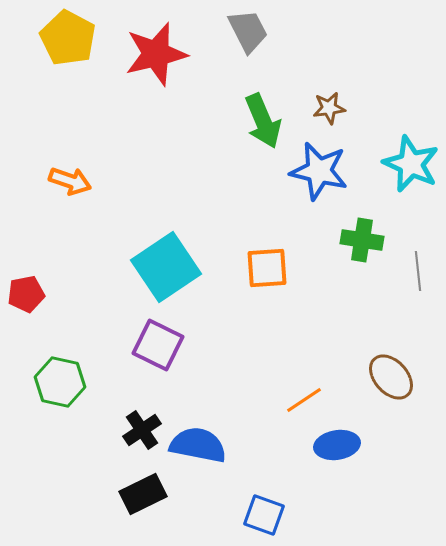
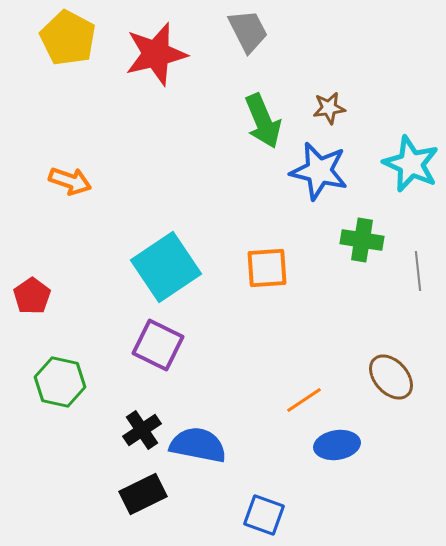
red pentagon: moved 6 px right, 2 px down; rotated 24 degrees counterclockwise
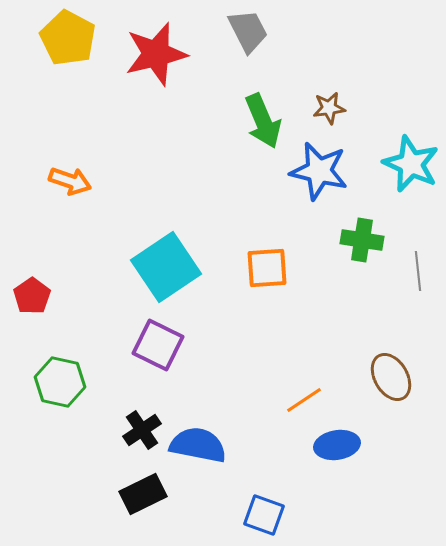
brown ellipse: rotated 12 degrees clockwise
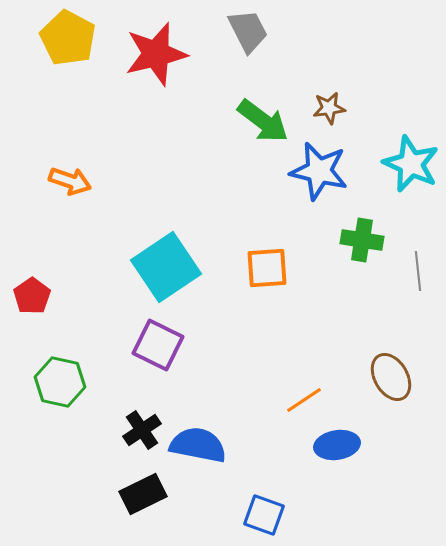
green arrow: rotated 30 degrees counterclockwise
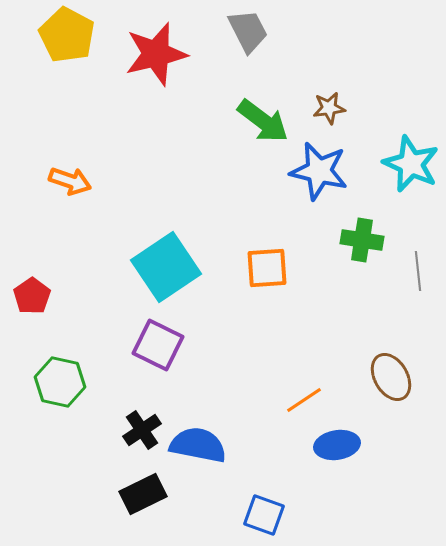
yellow pentagon: moved 1 px left, 3 px up
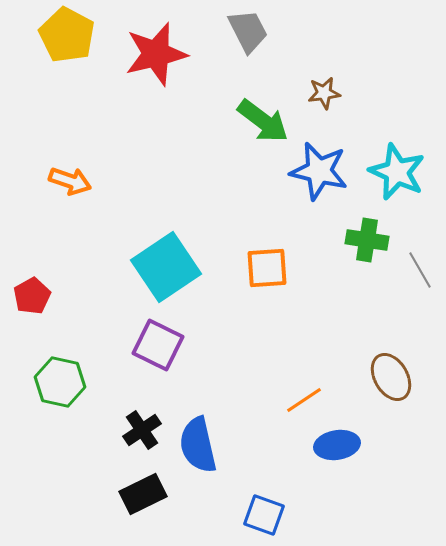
brown star: moved 5 px left, 15 px up
cyan star: moved 14 px left, 8 px down
green cross: moved 5 px right
gray line: moved 2 px right, 1 px up; rotated 24 degrees counterclockwise
red pentagon: rotated 6 degrees clockwise
blue semicircle: rotated 114 degrees counterclockwise
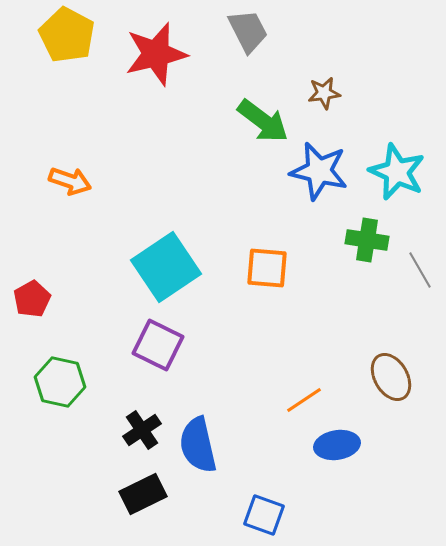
orange square: rotated 9 degrees clockwise
red pentagon: moved 3 px down
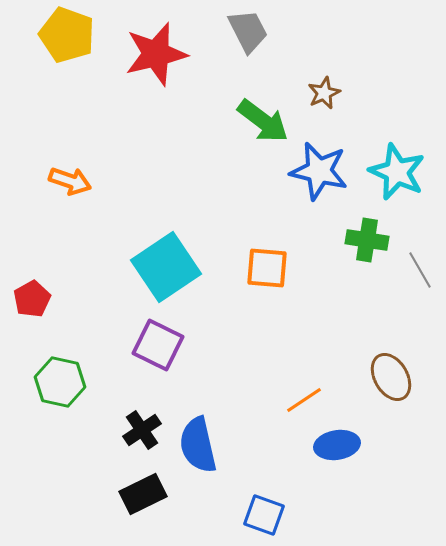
yellow pentagon: rotated 8 degrees counterclockwise
brown star: rotated 16 degrees counterclockwise
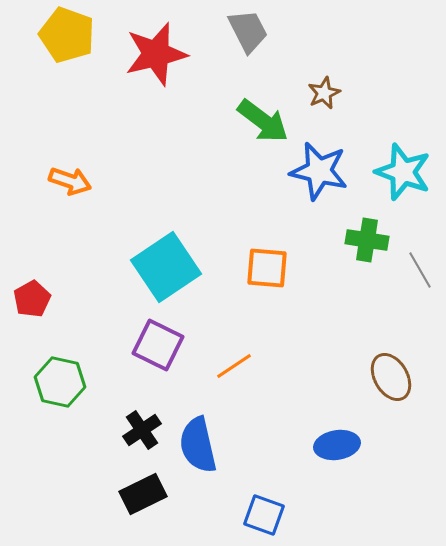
cyan star: moved 6 px right; rotated 4 degrees counterclockwise
orange line: moved 70 px left, 34 px up
